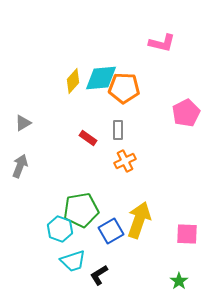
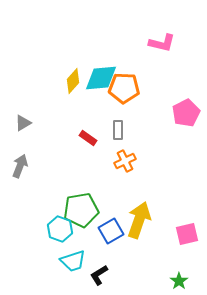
pink square: rotated 15 degrees counterclockwise
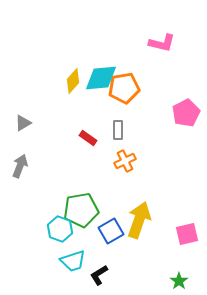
orange pentagon: rotated 12 degrees counterclockwise
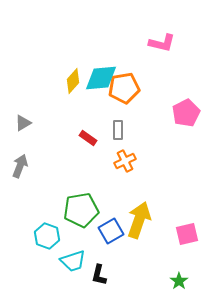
cyan hexagon: moved 13 px left, 7 px down
black L-shape: rotated 45 degrees counterclockwise
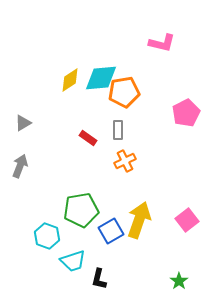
yellow diamond: moved 3 px left, 1 px up; rotated 15 degrees clockwise
orange pentagon: moved 4 px down
pink square: moved 14 px up; rotated 25 degrees counterclockwise
black L-shape: moved 4 px down
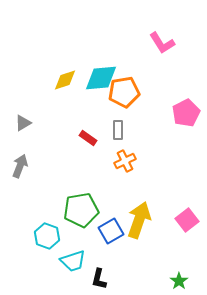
pink L-shape: rotated 44 degrees clockwise
yellow diamond: moved 5 px left; rotated 15 degrees clockwise
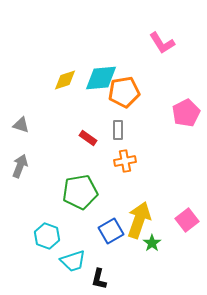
gray triangle: moved 2 px left, 2 px down; rotated 48 degrees clockwise
orange cross: rotated 15 degrees clockwise
green pentagon: moved 1 px left, 18 px up
green star: moved 27 px left, 38 px up
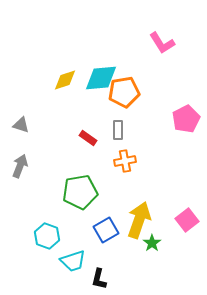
pink pentagon: moved 6 px down
blue square: moved 5 px left, 1 px up
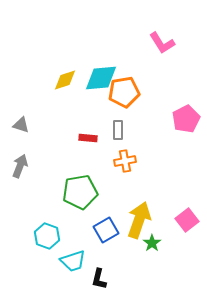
red rectangle: rotated 30 degrees counterclockwise
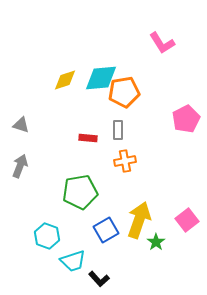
green star: moved 4 px right, 1 px up
black L-shape: rotated 55 degrees counterclockwise
